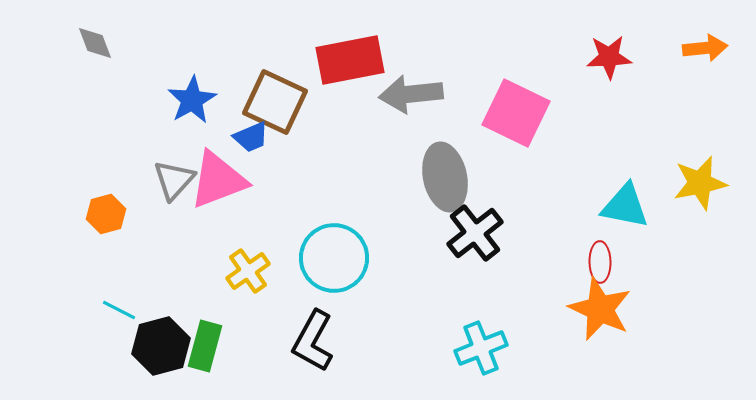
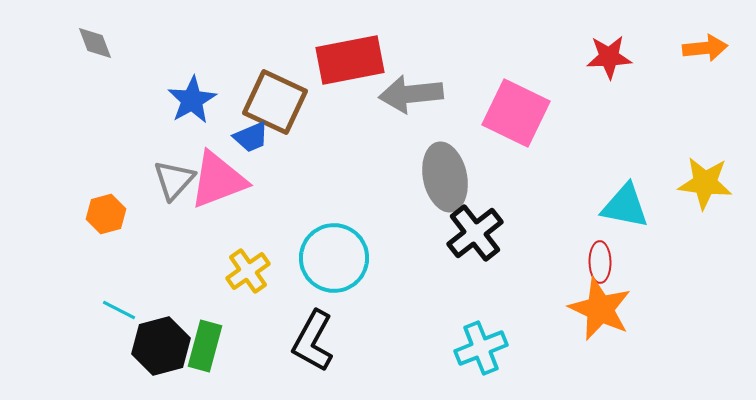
yellow star: moved 5 px right; rotated 18 degrees clockwise
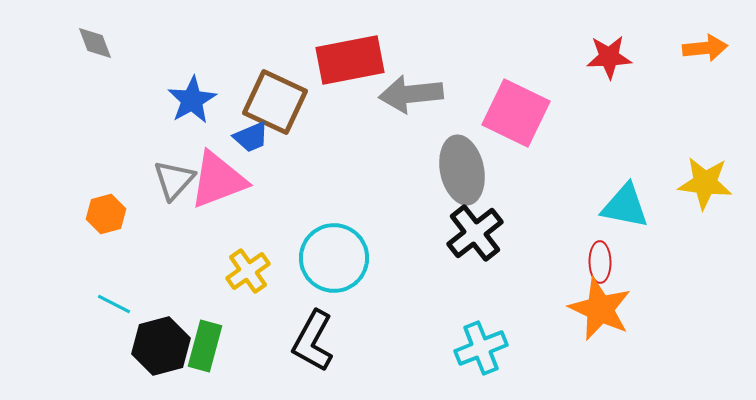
gray ellipse: moved 17 px right, 7 px up
cyan line: moved 5 px left, 6 px up
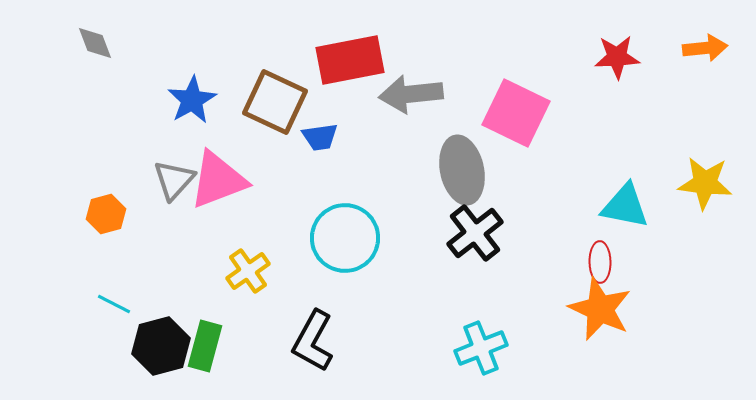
red star: moved 8 px right
blue trapezoid: moved 69 px right; rotated 15 degrees clockwise
cyan circle: moved 11 px right, 20 px up
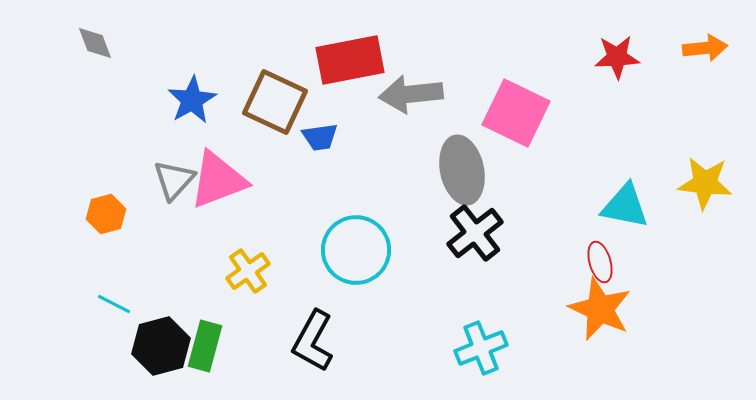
cyan circle: moved 11 px right, 12 px down
red ellipse: rotated 15 degrees counterclockwise
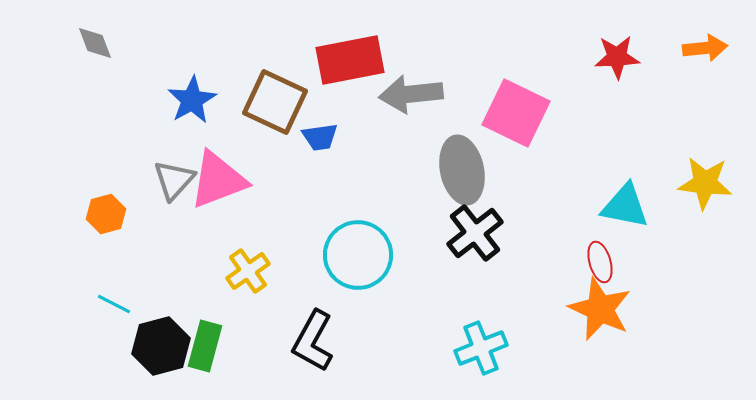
cyan circle: moved 2 px right, 5 px down
